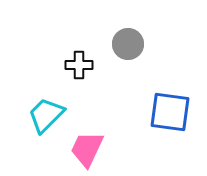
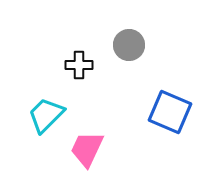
gray circle: moved 1 px right, 1 px down
blue square: rotated 15 degrees clockwise
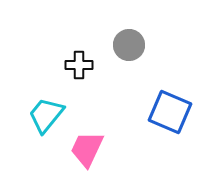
cyan trapezoid: rotated 6 degrees counterclockwise
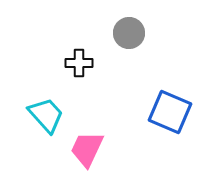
gray circle: moved 12 px up
black cross: moved 2 px up
cyan trapezoid: rotated 99 degrees clockwise
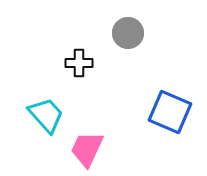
gray circle: moved 1 px left
